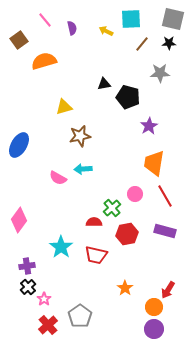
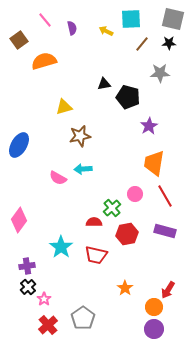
gray pentagon: moved 3 px right, 2 px down
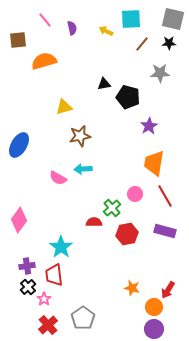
brown square: moved 1 px left; rotated 30 degrees clockwise
red trapezoid: moved 42 px left, 20 px down; rotated 70 degrees clockwise
orange star: moved 7 px right; rotated 21 degrees counterclockwise
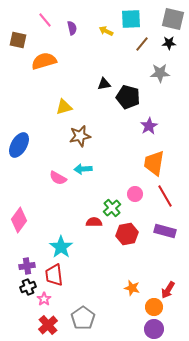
brown square: rotated 18 degrees clockwise
black cross: rotated 21 degrees clockwise
